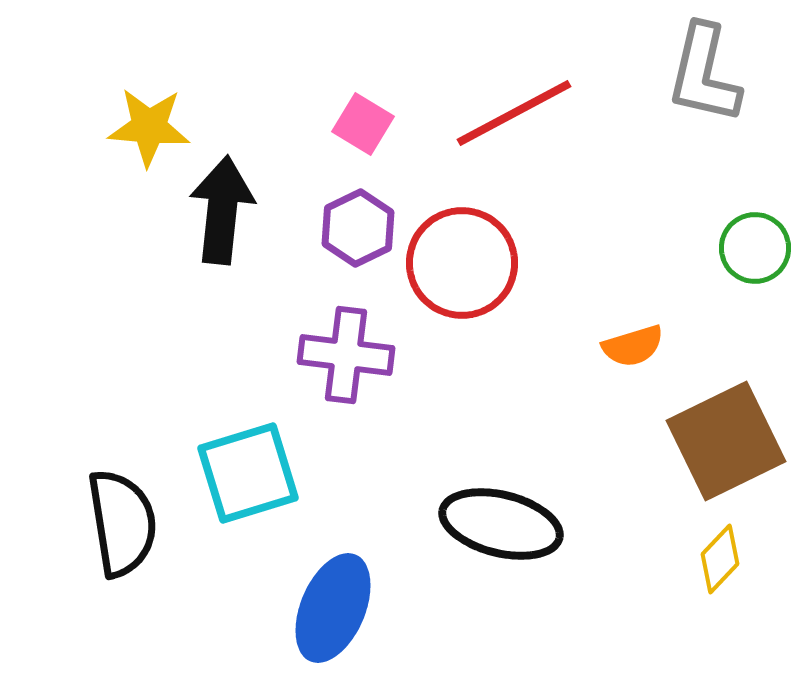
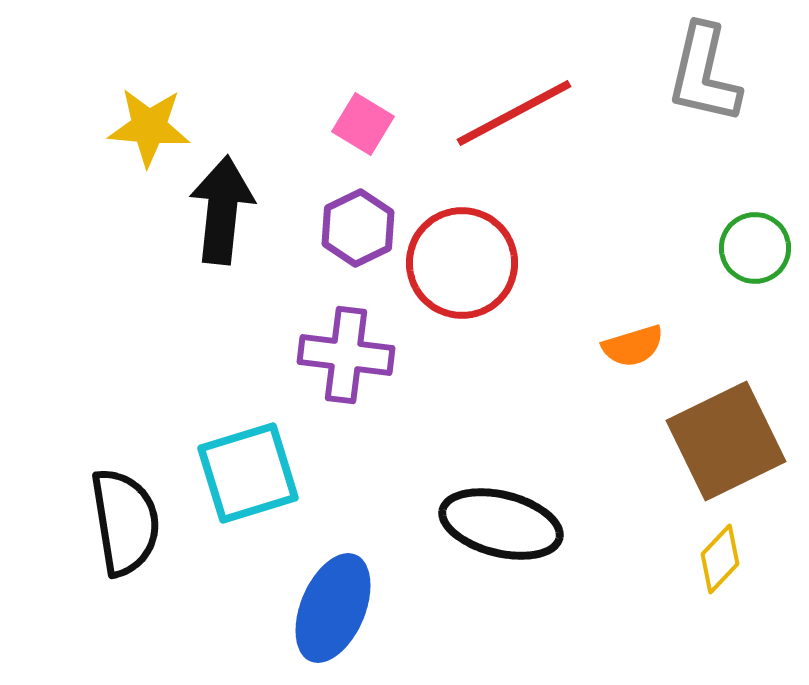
black semicircle: moved 3 px right, 1 px up
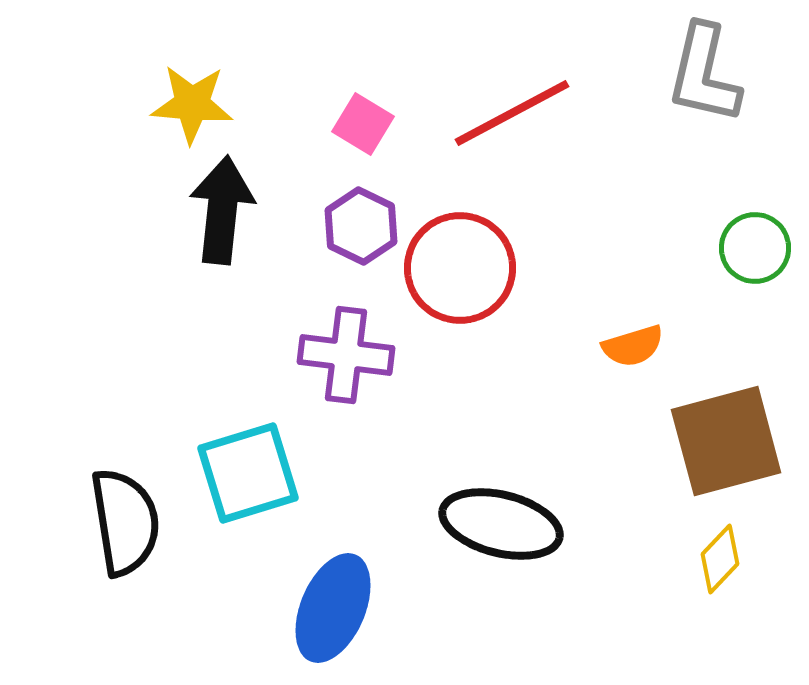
red line: moved 2 px left
yellow star: moved 43 px right, 23 px up
purple hexagon: moved 3 px right, 2 px up; rotated 8 degrees counterclockwise
red circle: moved 2 px left, 5 px down
brown square: rotated 11 degrees clockwise
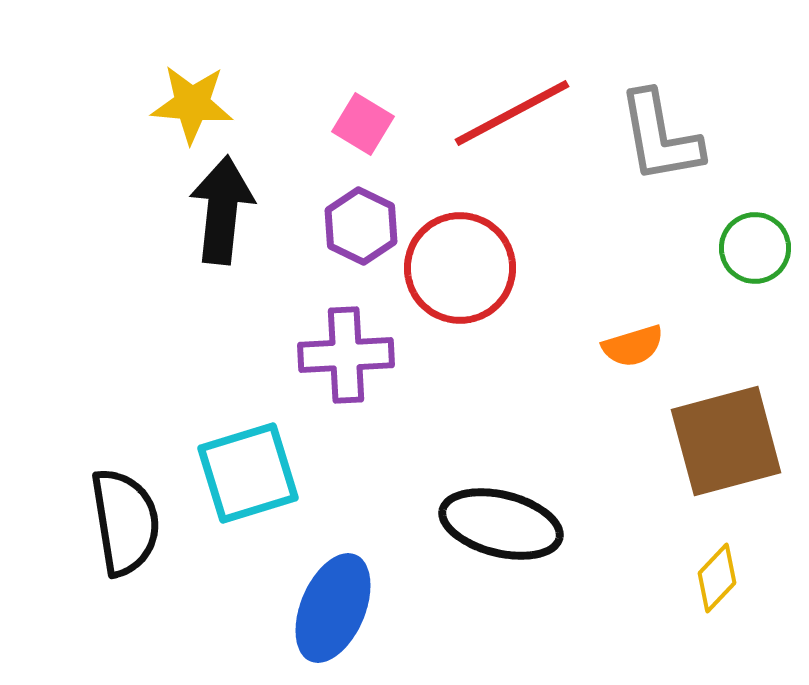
gray L-shape: moved 44 px left, 63 px down; rotated 23 degrees counterclockwise
purple cross: rotated 10 degrees counterclockwise
yellow diamond: moved 3 px left, 19 px down
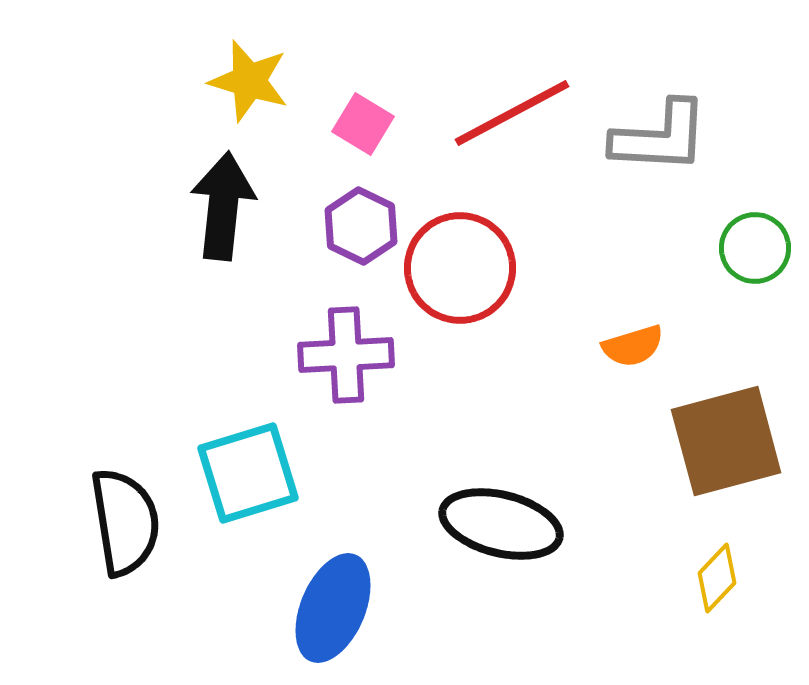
yellow star: moved 57 px right, 23 px up; rotated 12 degrees clockwise
gray L-shape: rotated 77 degrees counterclockwise
black arrow: moved 1 px right, 4 px up
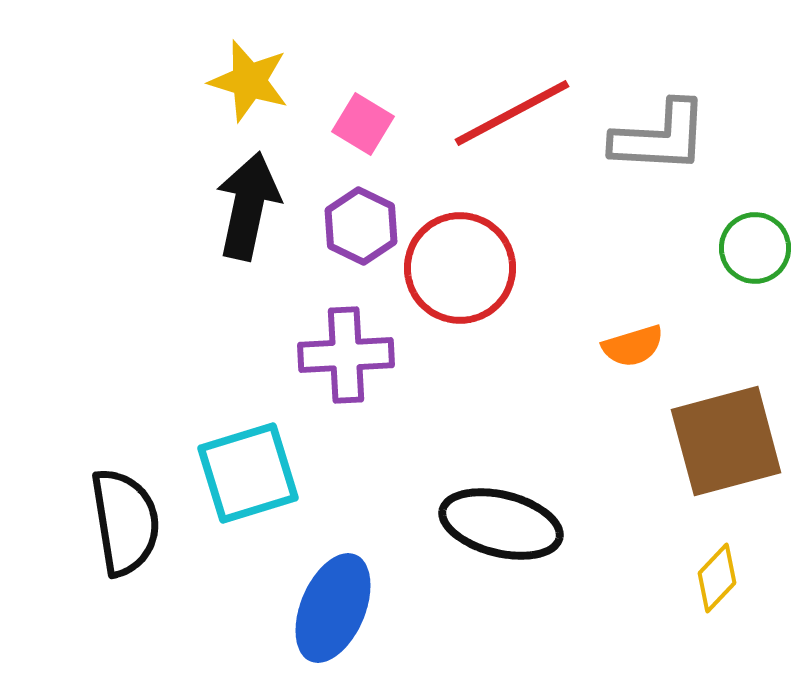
black arrow: moved 25 px right; rotated 6 degrees clockwise
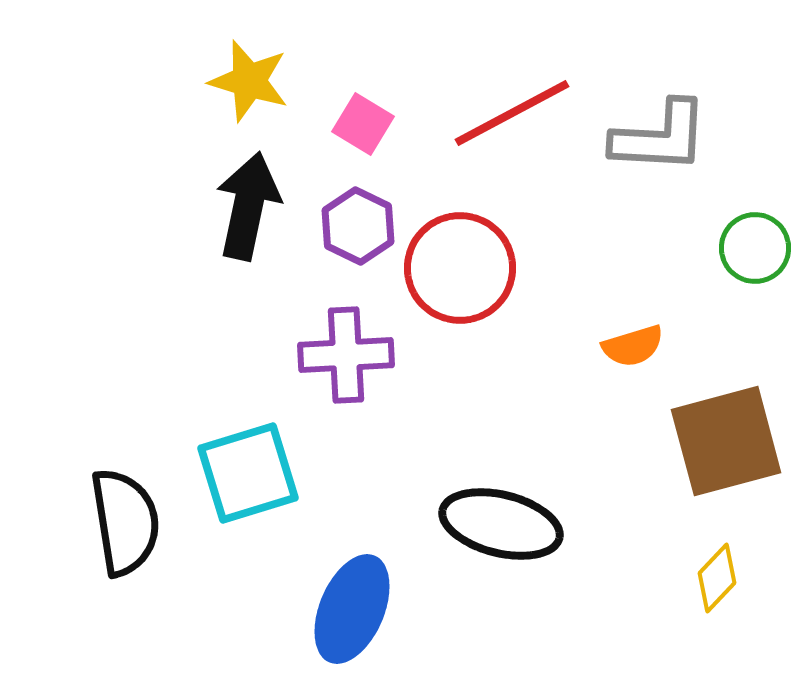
purple hexagon: moved 3 px left
blue ellipse: moved 19 px right, 1 px down
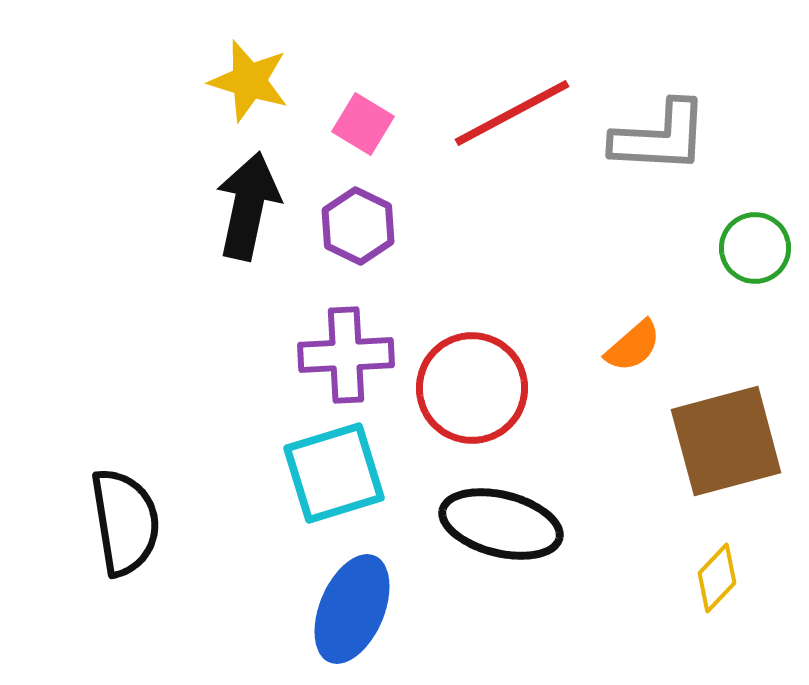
red circle: moved 12 px right, 120 px down
orange semicircle: rotated 24 degrees counterclockwise
cyan square: moved 86 px right
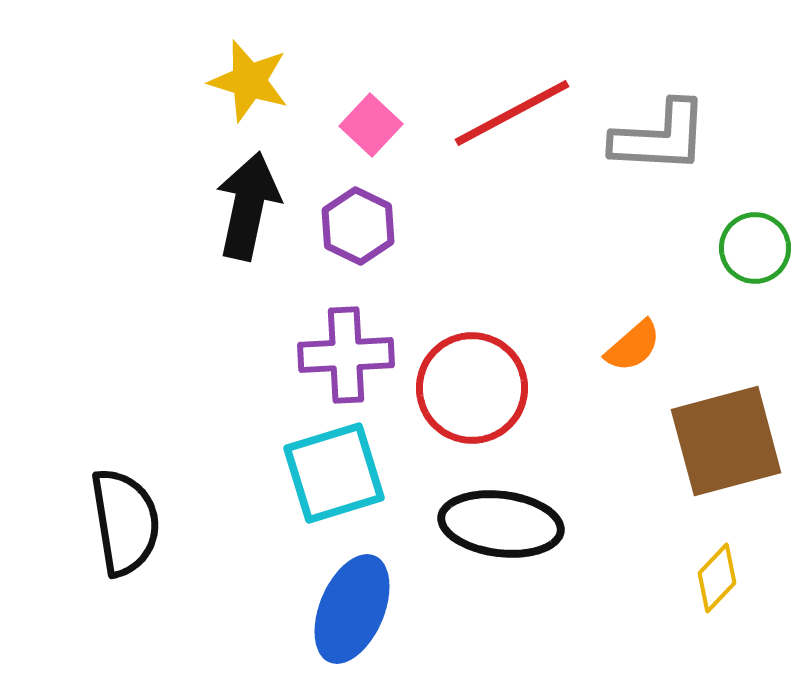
pink square: moved 8 px right, 1 px down; rotated 12 degrees clockwise
black ellipse: rotated 7 degrees counterclockwise
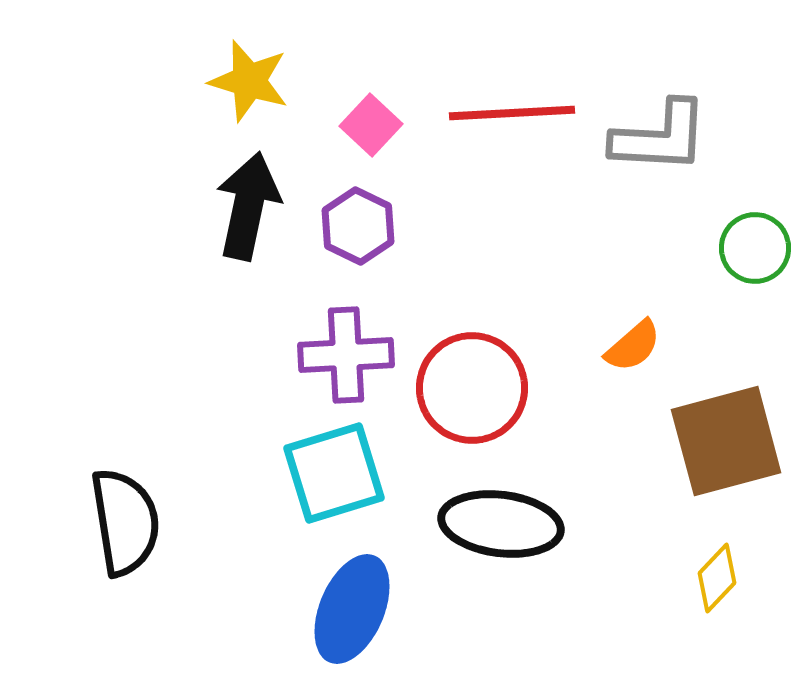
red line: rotated 25 degrees clockwise
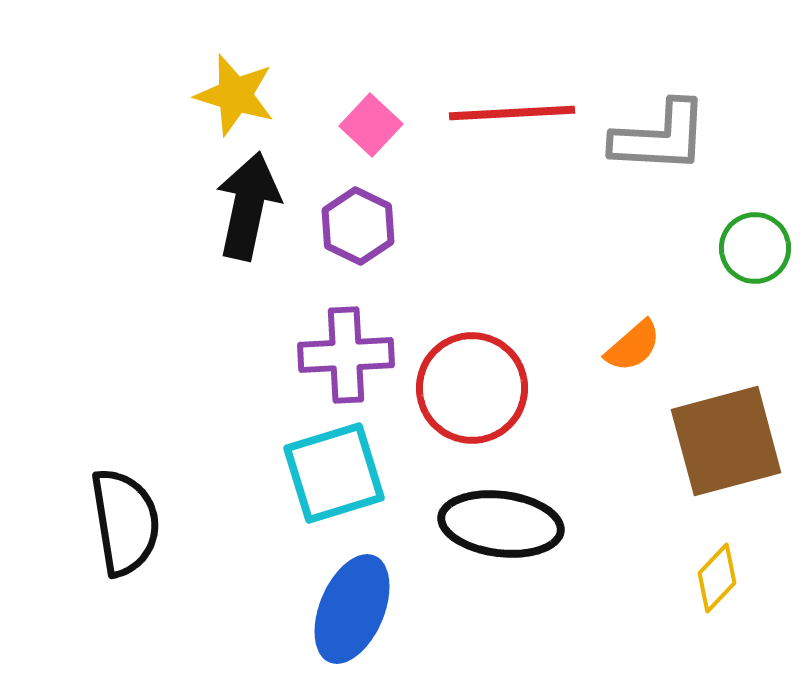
yellow star: moved 14 px left, 14 px down
